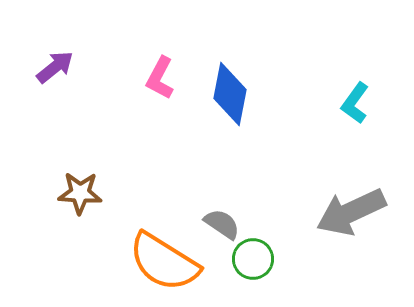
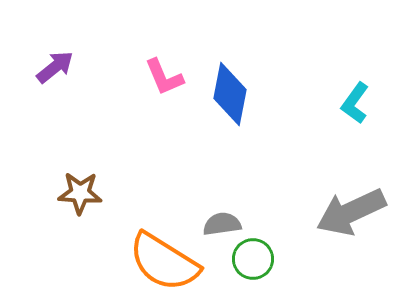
pink L-shape: moved 4 px right, 1 px up; rotated 51 degrees counterclockwise
gray semicircle: rotated 42 degrees counterclockwise
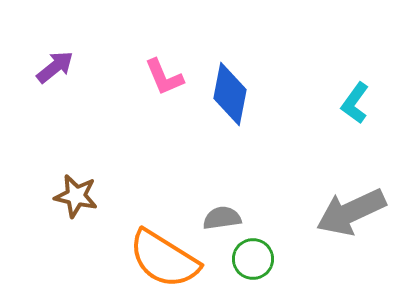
brown star: moved 4 px left, 3 px down; rotated 9 degrees clockwise
gray semicircle: moved 6 px up
orange semicircle: moved 3 px up
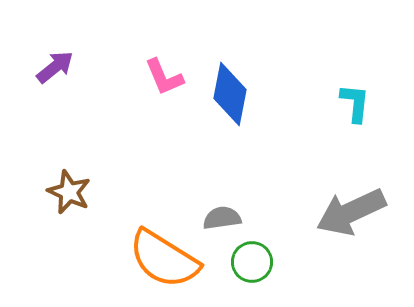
cyan L-shape: rotated 150 degrees clockwise
brown star: moved 7 px left, 4 px up; rotated 12 degrees clockwise
green circle: moved 1 px left, 3 px down
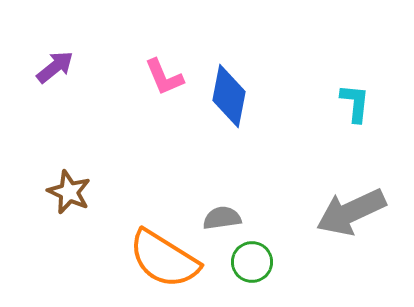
blue diamond: moved 1 px left, 2 px down
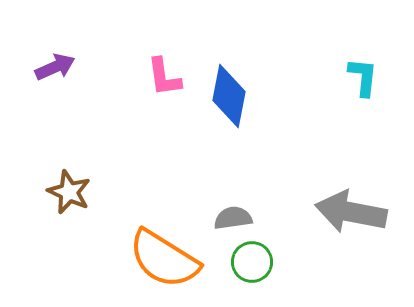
purple arrow: rotated 15 degrees clockwise
pink L-shape: rotated 15 degrees clockwise
cyan L-shape: moved 8 px right, 26 px up
gray arrow: rotated 36 degrees clockwise
gray semicircle: moved 11 px right
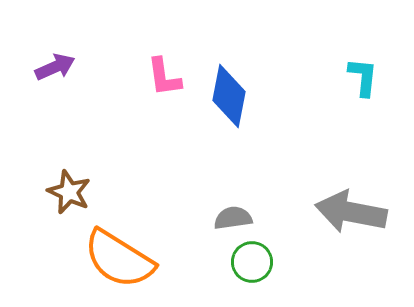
orange semicircle: moved 45 px left
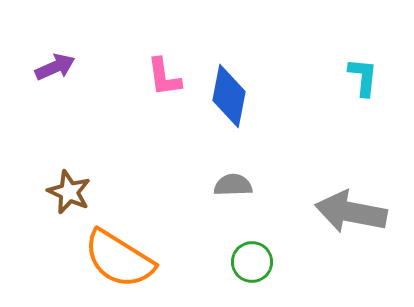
gray semicircle: moved 33 px up; rotated 6 degrees clockwise
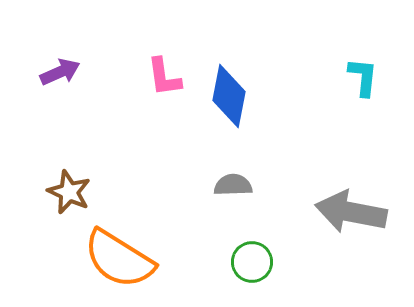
purple arrow: moved 5 px right, 5 px down
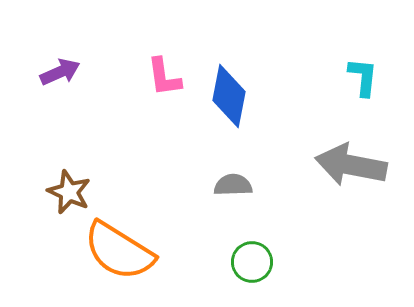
gray arrow: moved 47 px up
orange semicircle: moved 8 px up
